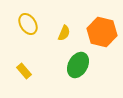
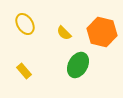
yellow ellipse: moved 3 px left
yellow semicircle: rotated 112 degrees clockwise
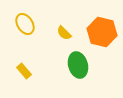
green ellipse: rotated 45 degrees counterclockwise
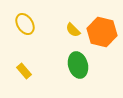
yellow semicircle: moved 9 px right, 3 px up
